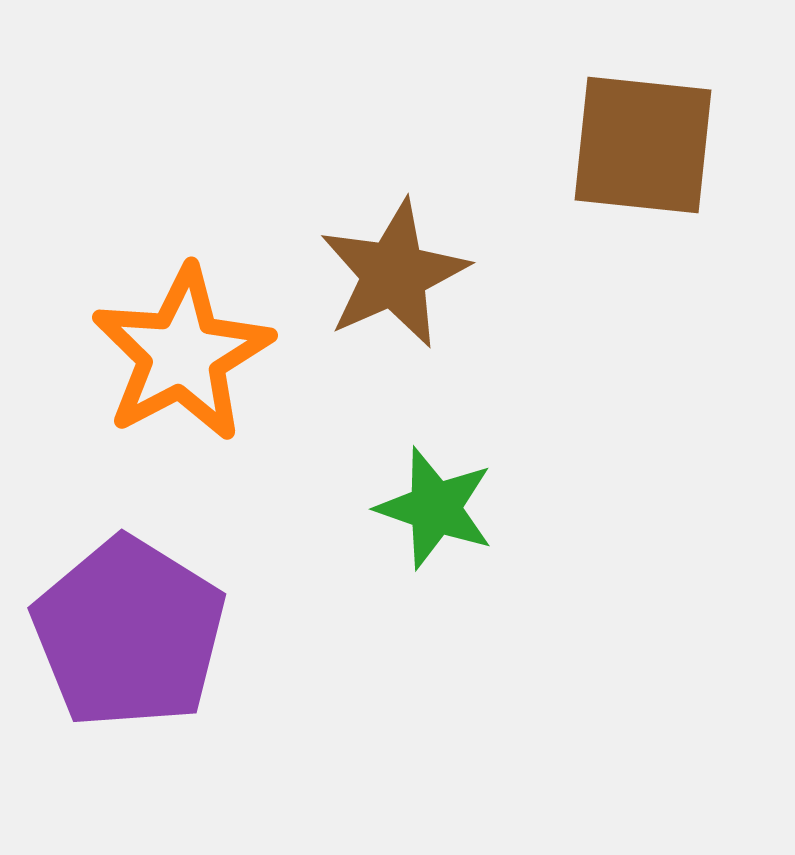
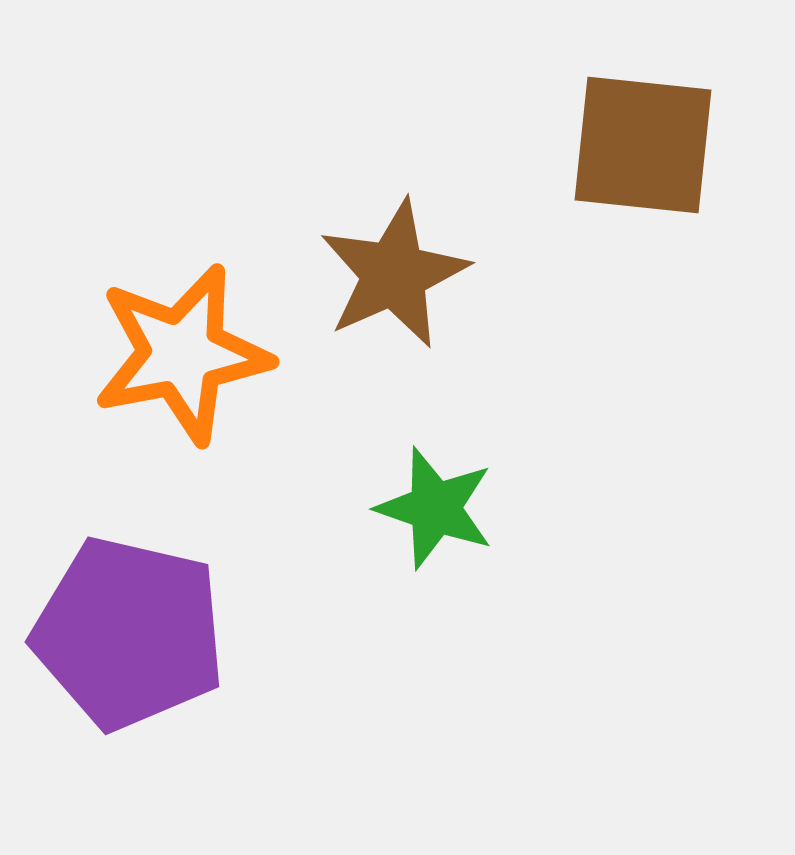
orange star: rotated 17 degrees clockwise
purple pentagon: rotated 19 degrees counterclockwise
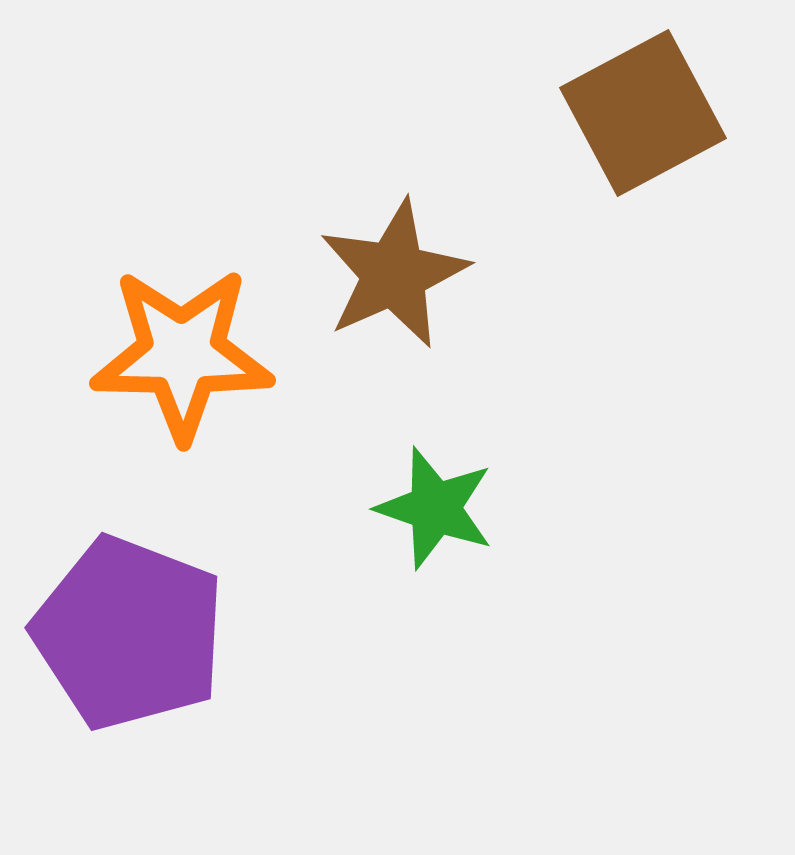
brown square: moved 32 px up; rotated 34 degrees counterclockwise
orange star: rotated 12 degrees clockwise
purple pentagon: rotated 8 degrees clockwise
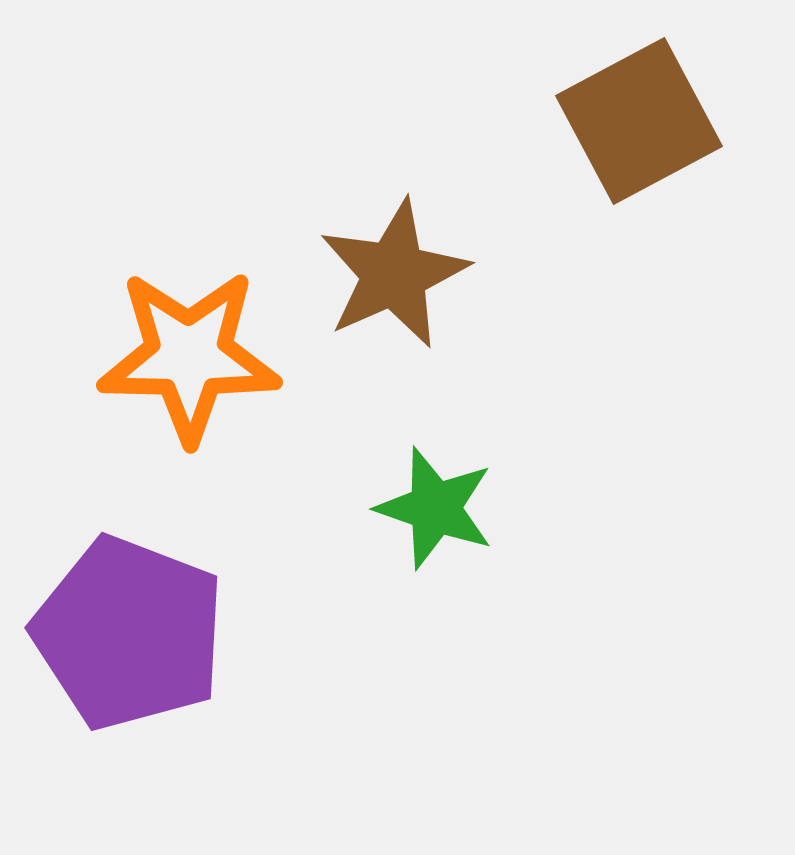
brown square: moved 4 px left, 8 px down
orange star: moved 7 px right, 2 px down
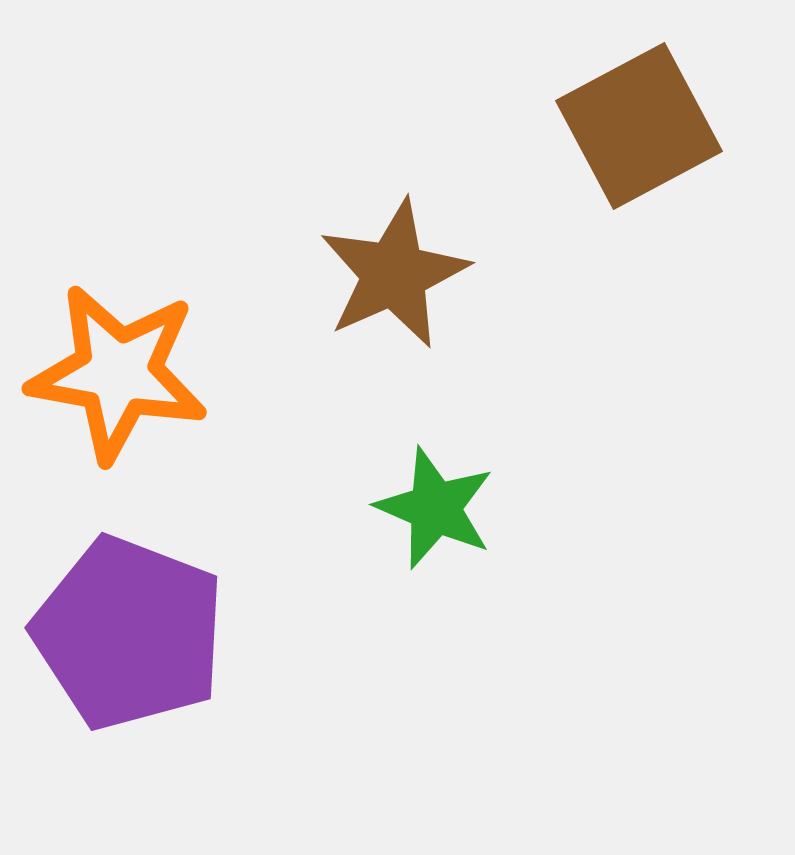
brown square: moved 5 px down
orange star: moved 71 px left, 17 px down; rotated 9 degrees clockwise
green star: rotated 4 degrees clockwise
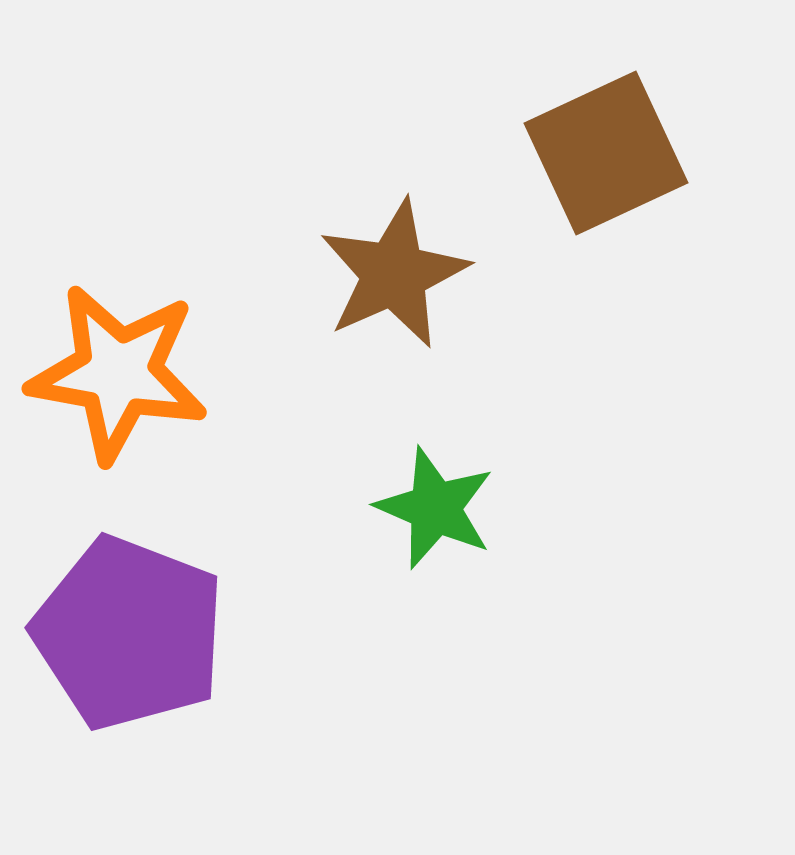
brown square: moved 33 px left, 27 px down; rotated 3 degrees clockwise
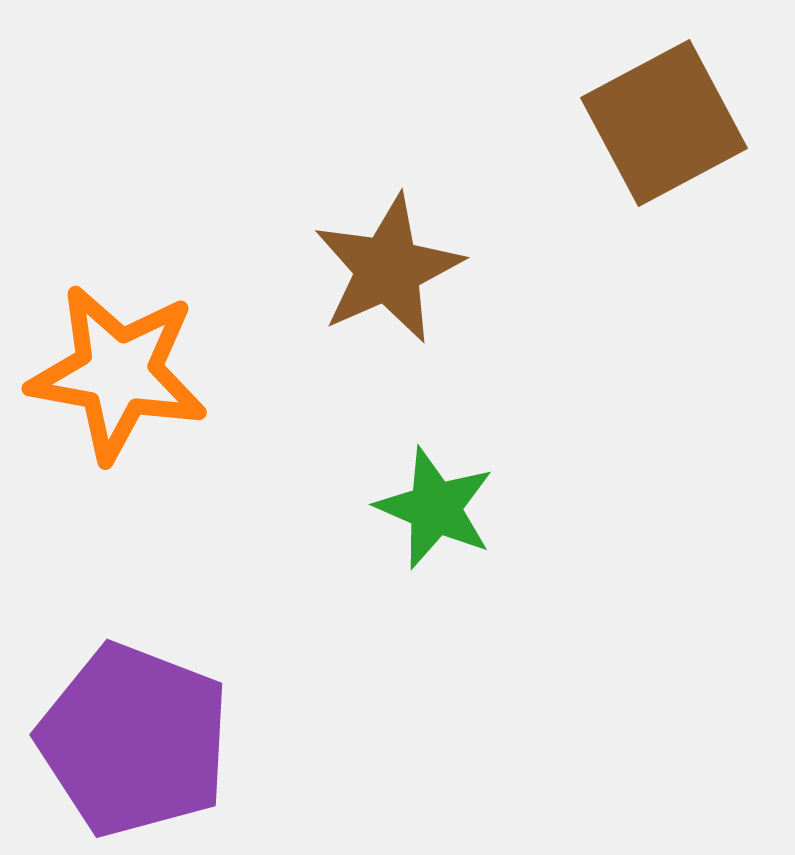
brown square: moved 58 px right, 30 px up; rotated 3 degrees counterclockwise
brown star: moved 6 px left, 5 px up
purple pentagon: moved 5 px right, 107 px down
